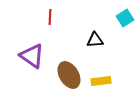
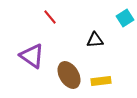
red line: rotated 42 degrees counterclockwise
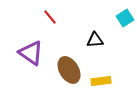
purple triangle: moved 1 px left, 3 px up
brown ellipse: moved 5 px up
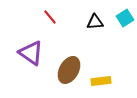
black triangle: moved 18 px up
brown ellipse: rotated 60 degrees clockwise
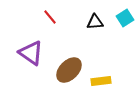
brown ellipse: rotated 16 degrees clockwise
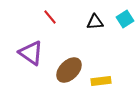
cyan square: moved 1 px down
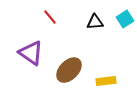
yellow rectangle: moved 5 px right
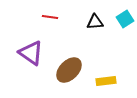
red line: rotated 42 degrees counterclockwise
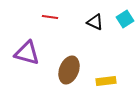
black triangle: rotated 30 degrees clockwise
purple triangle: moved 4 px left; rotated 20 degrees counterclockwise
brown ellipse: rotated 24 degrees counterclockwise
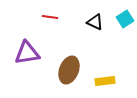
purple triangle: rotated 24 degrees counterclockwise
yellow rectangle: moved 1 px left
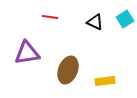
brown ellipse: moved 1 px left
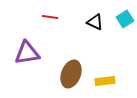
brown ellipse: moved 3 px right, 4 px down
